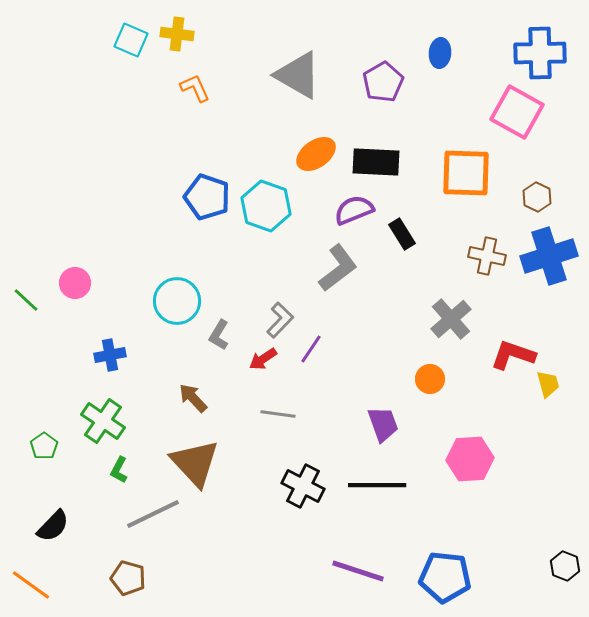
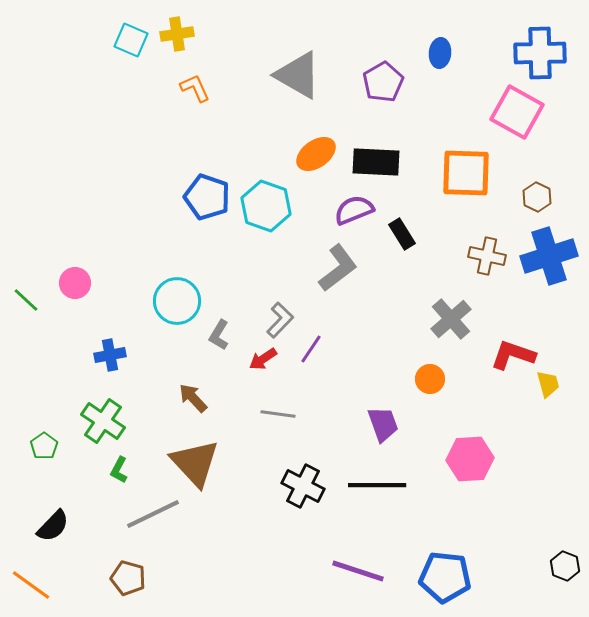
yellow cross at (177, 34): rotated 16 degrees counterclockwise
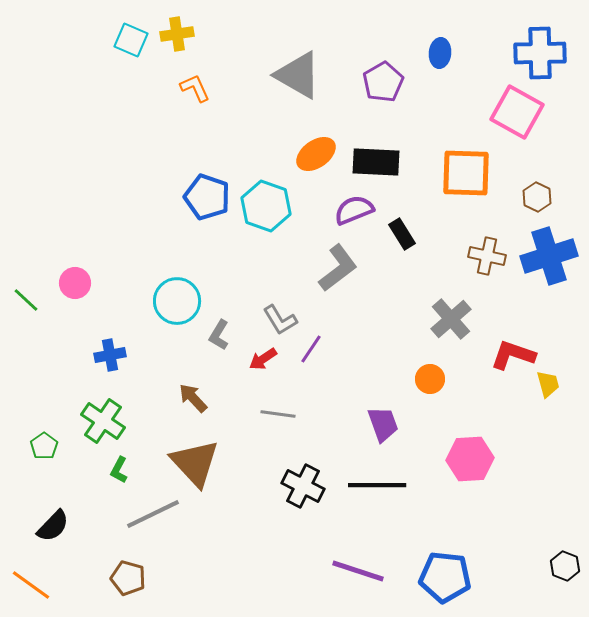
gray L-shape at (280, 320): rotated 105 degrees clockwise
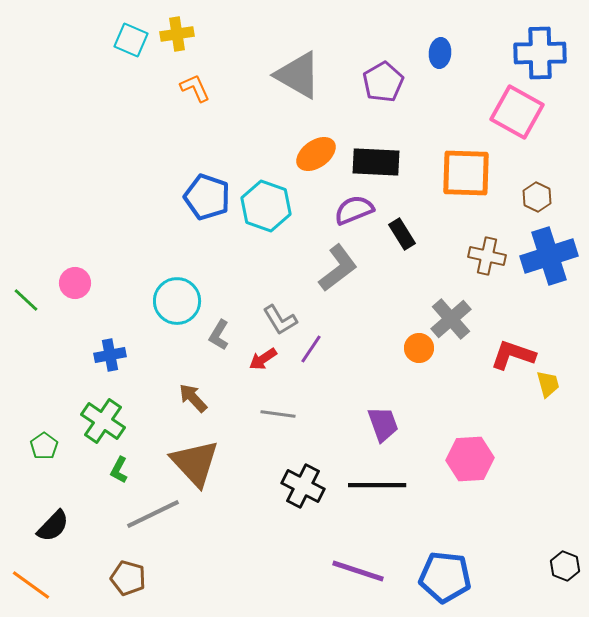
orange circle at (430, 379): moved 11 px left, 31 px up
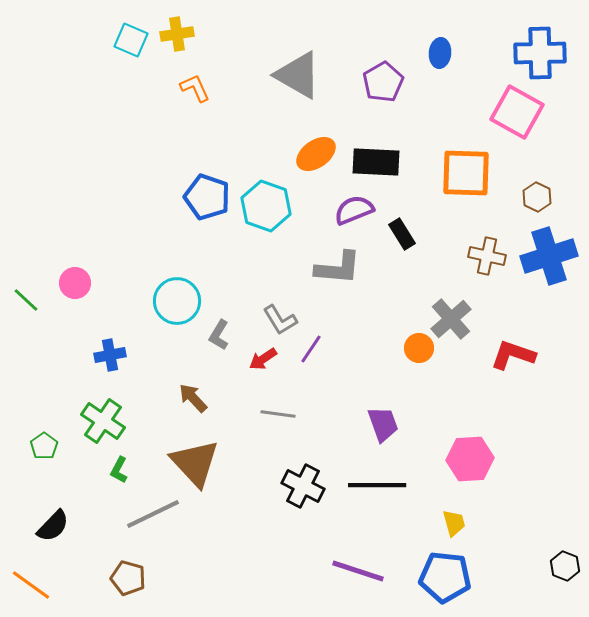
gray L-shape at (338, 268): rotated 42 degrees clockwise
yellow trapezoid at (548, 384): moved 94 px left, 139 px down
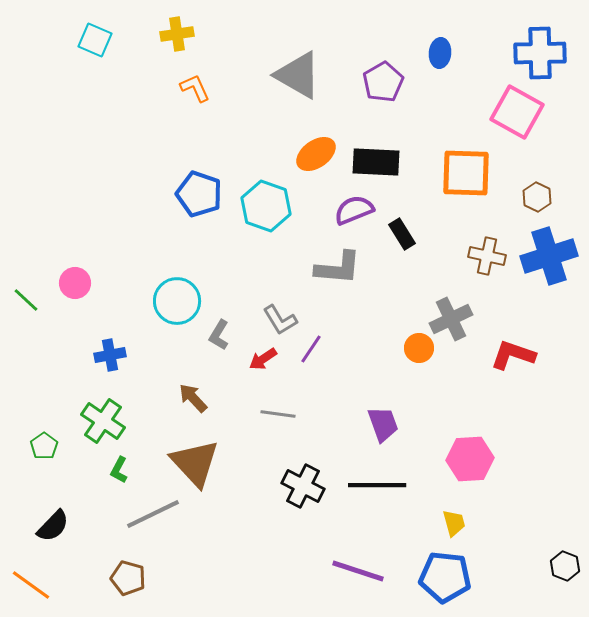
cyan square at (131, 40): moved 36 px left
blue pentagon at (207, 197): moved 8 px left, 3 px up
gray cross at (451, 319): rotated 15 degrees clockwise
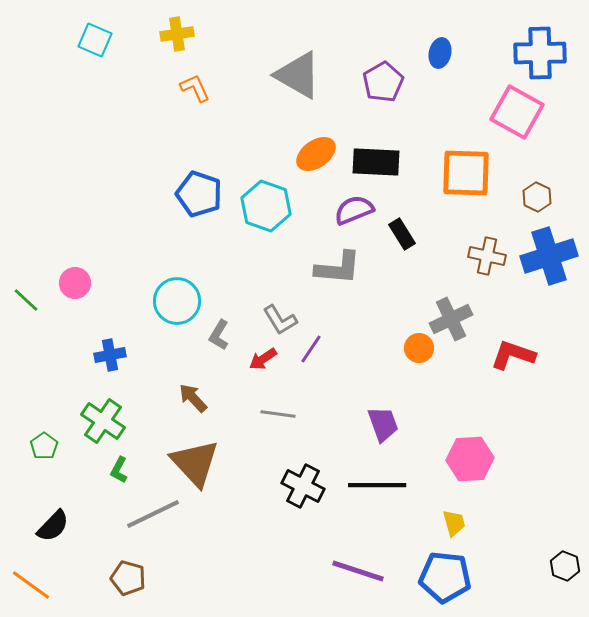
blue ellipse at (440, 53): rotated 8 degrees clockwise
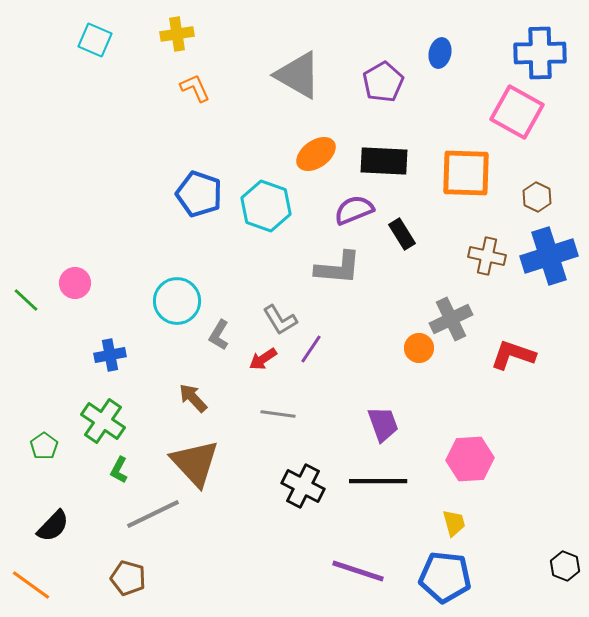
black rectangle at (376, 162): moved 8 px right, 1 px up
black line at (377, 485): moved 1 px right, 4 px up
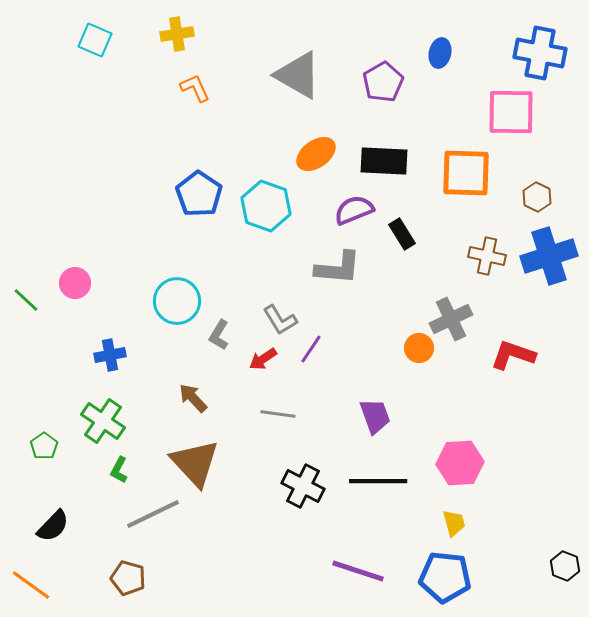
blue cross at (540, 53): rotated 12 degrees clockwise
pink square at (517, 112): moved 6 px left; rotated 28 degrees counterclockwise
blue pentagon at (199, 194): rotated 15 degrees clockwise
purple trapezoid at (383, 424): moved 8 px left, 8 px up
pink hexagon at (470, 459): moved 10 px left, 4 px down
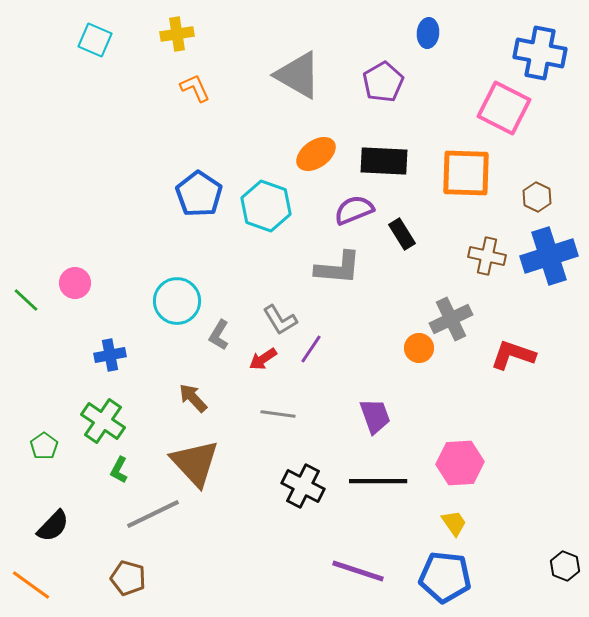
blue ellipse at (440, 53): moved 12 px left, 20 px up; rotated 8 degrees counterclockwise
pink square at (511, 112): moved 7 px left, 4 px up; rotated 26 degrees clockwise
yellow trapezoid at (454, 523): rotated 20 degrees counterclockwise
